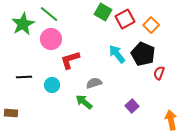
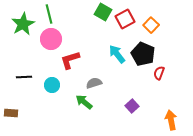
green line: rotated 36 degrees clockwise
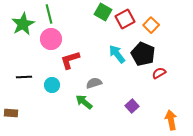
red semicircle: rotated 40 degrees clockwise
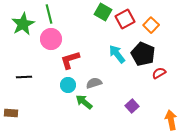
cyan circle: moved 16 px right
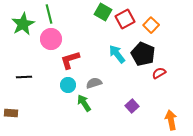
green arrow: moved 1 px down; rotated 18 degrees clockwise
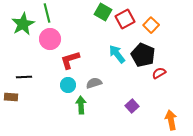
green line: moved 2 px left, 1 px up
pink circle: moved 1 px left
black pentagon: moved 1 px down
green arrow: moved 3 px left, 2 px down; rotated 30 degrees clockwise
brown rectangle: moved 16 px up
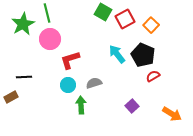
red semicircle: moved 6 px left, 3 px down
brown rectangle: rotated 32 degrees counterclockwise
orange arrow: moved 1 px right, 6 px up; rotated 132 degrees clockwise
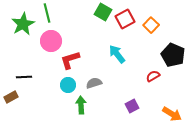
pink circle: moved 1 px right, 2 px down
black pentagon: moved 30 px right
purple square: rotated 16 degrees clockwise
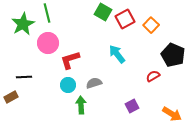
pink circle: moved 3 px left, 2 px down
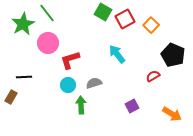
green line: rotated 24 degrees counterclockwise
brown rectangle: rotated 32 degrees counterclockwise
